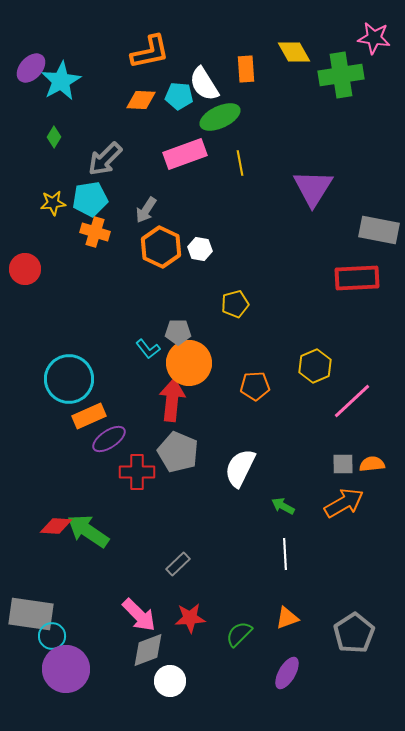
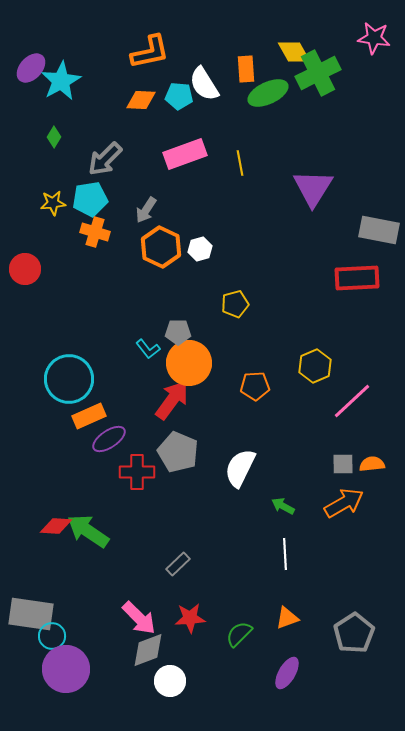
green cross at (341, 75): moved 23 px left, 2 px up; rotated 18 degrees counterclockwise
green ellipse at (220, 117): moved 48 px right, 24 px up
white hexagon at (200, 249): rotated 25 degrees counterclockwise
red arrow at (172, 400): rotated 30 degrees clockwise
pink arrow at (139, 615): moved 3 px down
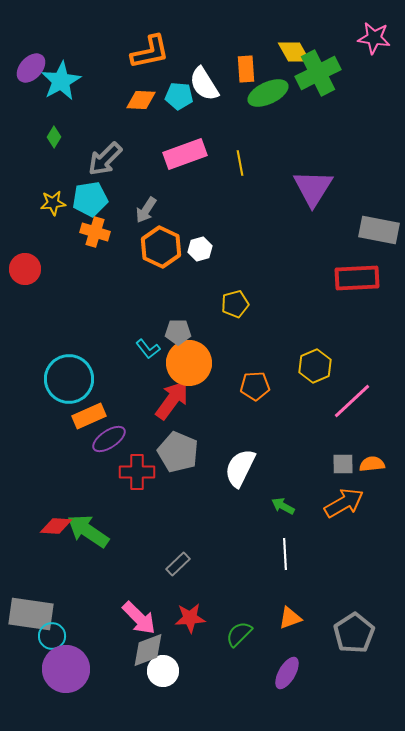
orange triangle at (287, 618): moved 3 px right
white circle at (170, 681): moved 7 px left, 10 px up
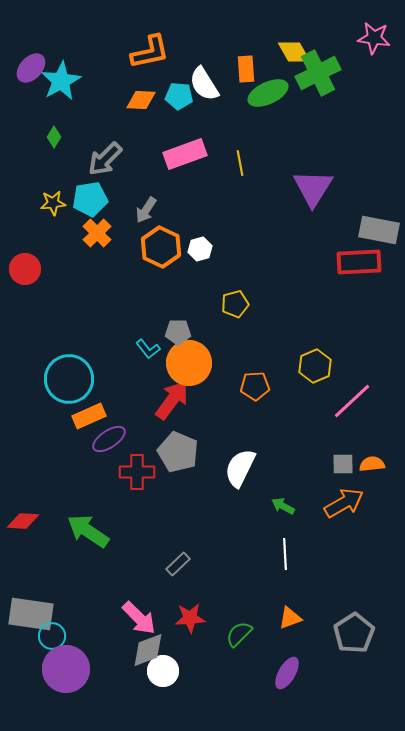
orange cross at (95, 232): moved 2 px right, 1 px down; rotated 28 degrees clockwise
red rectangle at (357, 278): moved 2 px right, 16 px up
red diamond at (56, 526): moved 33 px left, 5 px up
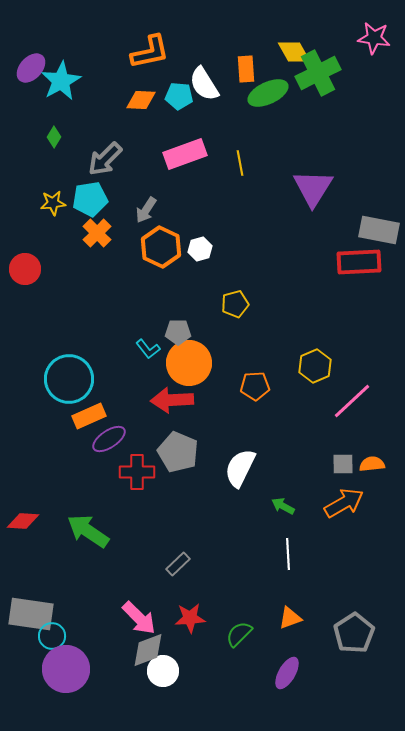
red arrow at (172, 400): rotated 129 degrees counterclockwise
white line at (285, 554): moved 3 px right
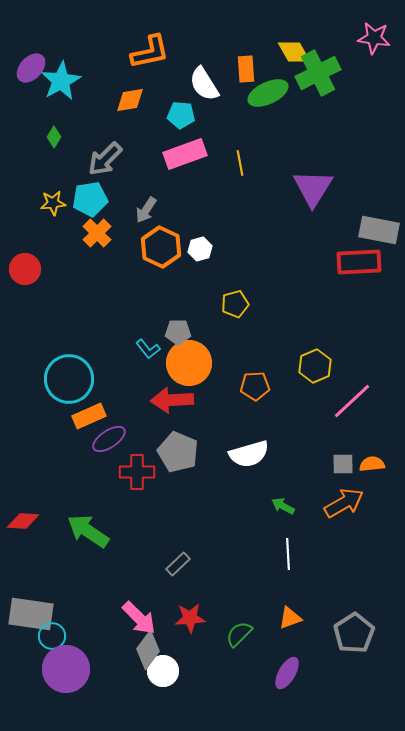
cyan pentagon at (179, 96): moved 2 px right, 19 px down
orange diamond at (141, 100): moved 11 px left; rotated 12 degrees counterclockwise
white semicircle at (240, 468): moved 9 px right, 14 px up; rotated 132 degrees counterclockwise
gray diamond at (148, 650): rotated 33 degrees counterclockwise
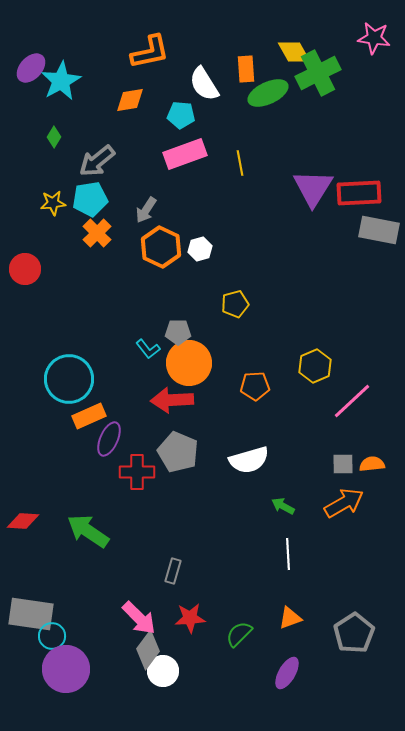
gray arrow at (105, 159): moved 8 px left, 2 px down; rotated 6 degrees clockwise
red rectangle at (359, 262): moved 69 px up
purple ellipse at (109, 439): rotated 32 degrees counterclockwise
white semicircle at (249, 454): moved 6 px down
gray rectangle at (178, 564): moved 5 px left, 7 px down; rotated 30 degrees counterclockwise
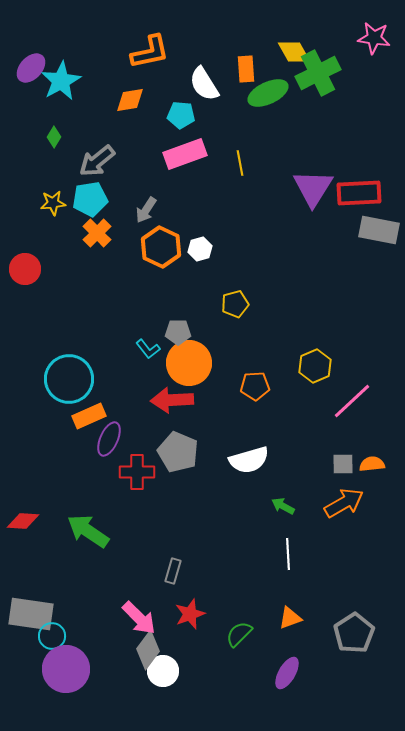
red star at (190, 618): moved 4 px up; rotated 16 degrees counterclockwise
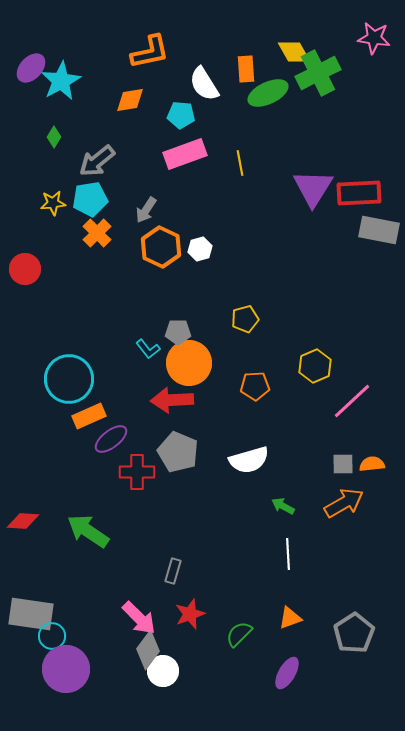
yellow pentagon at (235, 304): moved 10 px right, 15 px down
purple ellipse at (109, 439): moved 2 px right; rotated 28 degrees clockwise
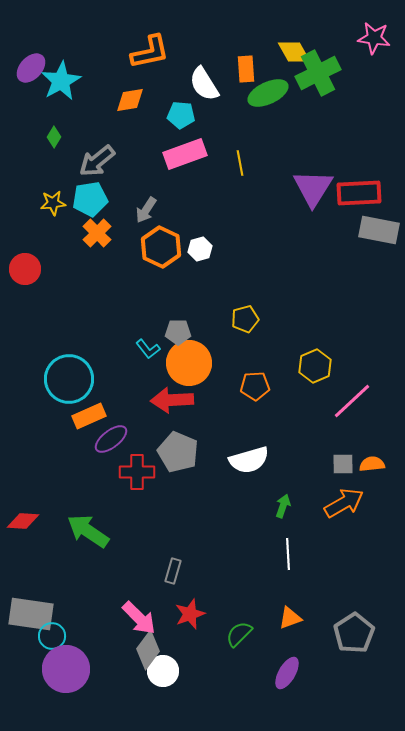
green arrow at (283, 506): rotated 80 degrees clockwise
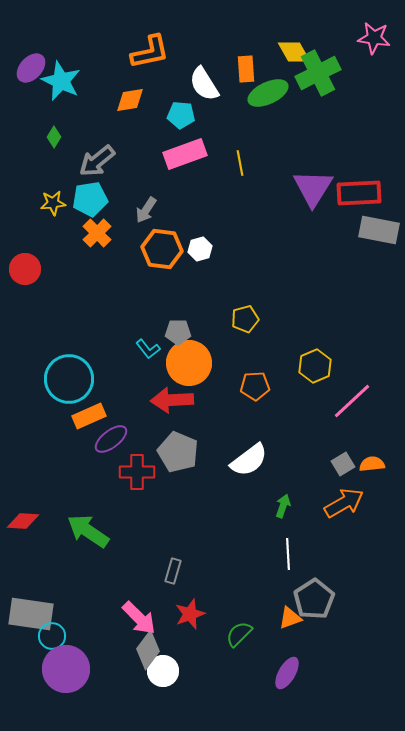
cyan star at (61, 81): rotated 18 degrees counterclockwise
orange hexagon at (161, 247): moved 1 px right, 2 px down; rotated 18 degrees counterclockwise
white semicircle at (249, 460): rotated 21 degrees counterclockwise
gray square at (343, 464): rotated 30 degrees counterclockwise
gray pentagon at (354, 633): moved 40 px left, 34 px up
